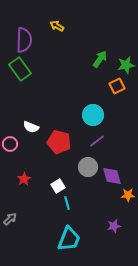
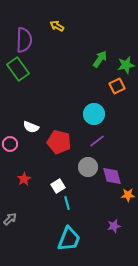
green rectangle: moved 2 px left
cyan circle: moved 1 px right, 1 px up
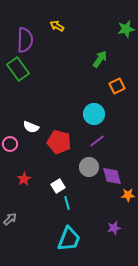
purple semicircle: moved 1 px right
green star: moved 36 px up
gray circle: moved 1 px right
purple star: moved 2 px down
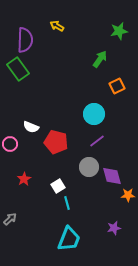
green star: moved 7 px left, 2 px down
red pentagon: moved 3 px left
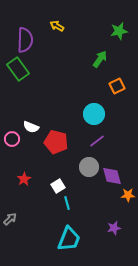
pink circle: moved 2 px right, 5 px up
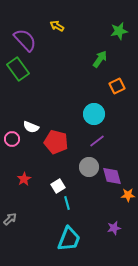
purple semicircle: rotated 45 degrees counterclockwise
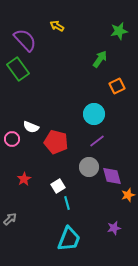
orange star: rotated 16 degrees counterclockwise
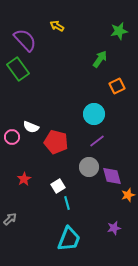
pink circle: moved 2 px up
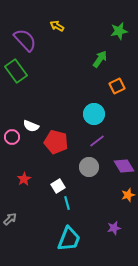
green rectangle: moved 2 px left, 2 px down
white semicircle: moved 1 px up
purple diamond: moved 12 px right, 10 px up; rotated 15 degrees counterclockwise
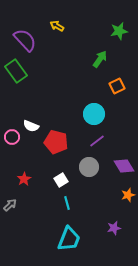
white square: moved 3 px right, 6 px up
gray arrow: moved 14 px up
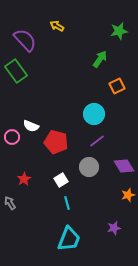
gray arrow: moved 2 px up; rotated 80 degrees counterclockwise
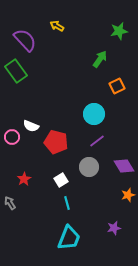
cyan trapezoid: moved 1 px up
